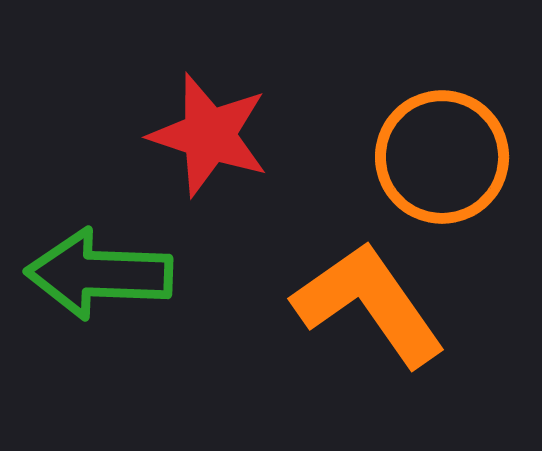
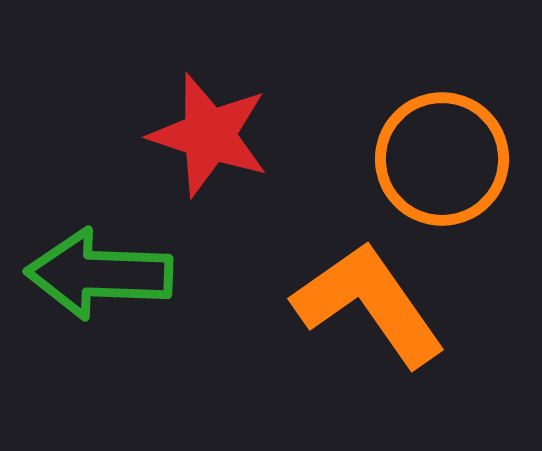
orange circle: moved 2 px down
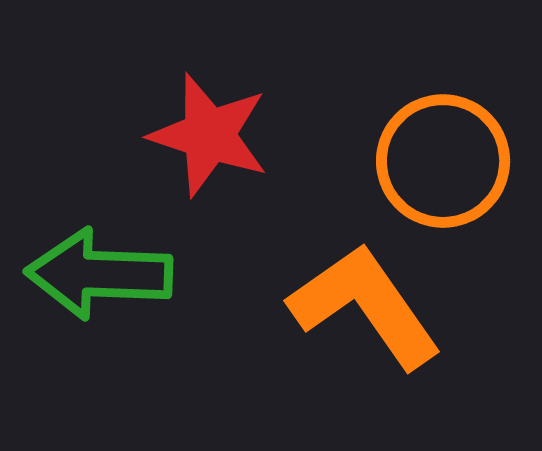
orange circle: moved 1 px right, 2 px down
orange L-shape: moved 4 px left, 2 px down
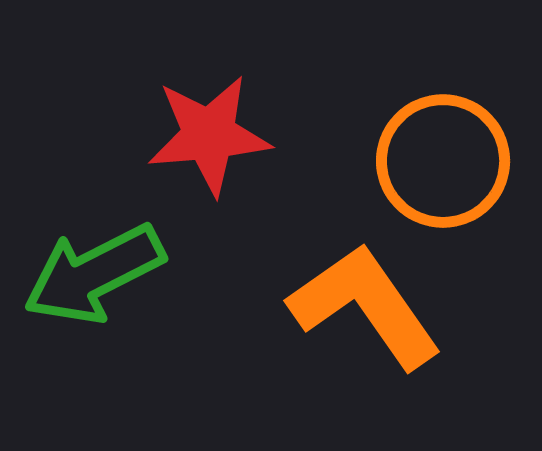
red star: rotated 23 degrees counterclockwise
green arrow: moved 5 px left; rotated 29 degrees counterclockwise
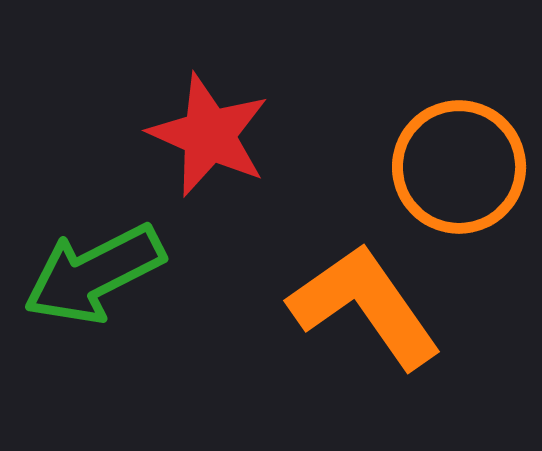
red star: rotated 29 degrees clockwise
orange circle: moved 16 px right, 6 px down
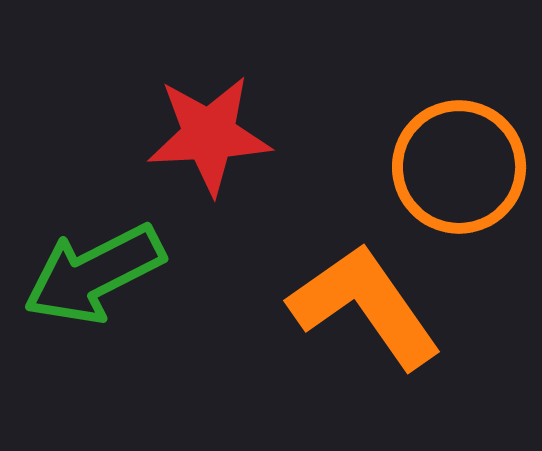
red star: rotated 27 degrees counterclockwise
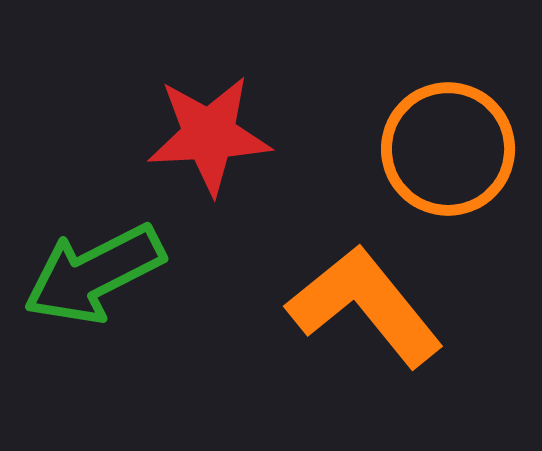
orange circle: moved 11 px left, 18 px up
orange L-shape: rotated 4 degrees counterclockwise
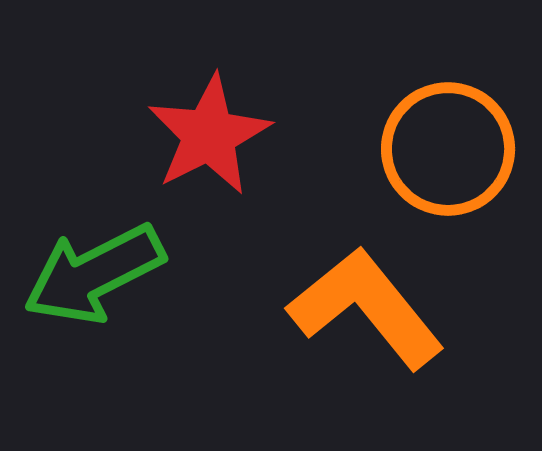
red star: rotated 24 degrees counterclockwise
orange L-shape: moved 1 px right, 2 px down
